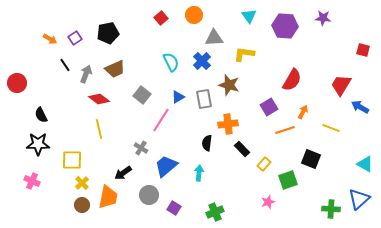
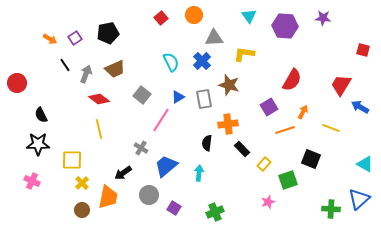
brown circle at (82, 205): moved 5 px down
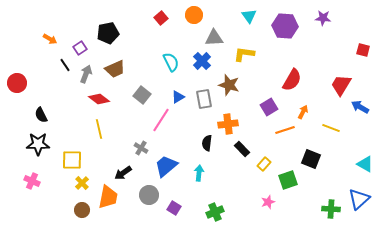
purple square at (75, 38): moved 5 px right, 10 px down
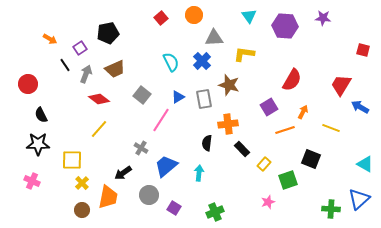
red circle at (17, 83): moved 11 px right, 1 px down
yellow line at (99, 129): rotated 54 degrees clockwise
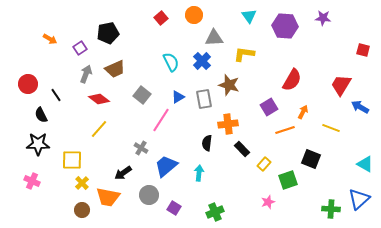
black line at (65, 65): moved 9 px left, 30 px down
orange trapezoid at (108, 197): rotated 90 degrees clockwise
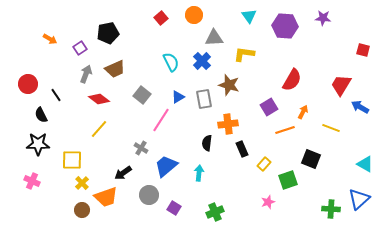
black rectangle at (242, 149): rotated 21 degrees clockwise
orange trapezoid at (108, 197): moved 2 px left; rotated 30 degrees counterclockwise
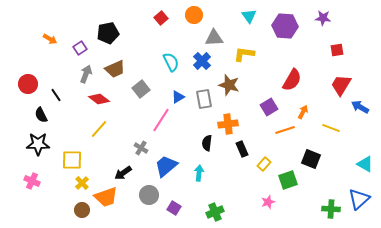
red square at (363, 50): moved 26 px left; rotated 24 degrees counterclockwise
gray square at (142, 95): moved 1 px left, 6 px up; rotated 12 degrees clockwise
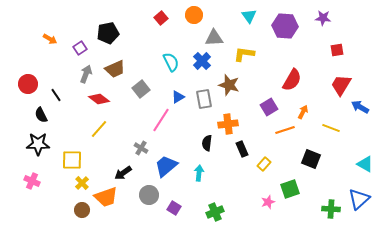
green square at (288, 180): moved 2 px right, 9 px down
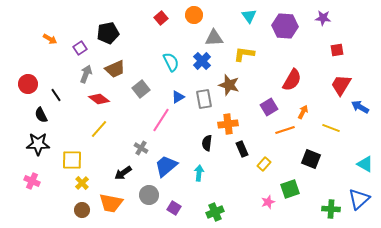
orange trapezoid at (106, 197): moved 5 px right, 6 px down; rotated 30 degrees clockwise
